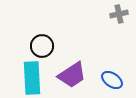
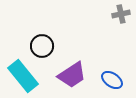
gray cross: moved 2 px right
cyan rectangle: moved 9 px left, 2 px up; rotated 36 degrees counterclockwise
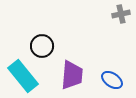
purple trapezoid: rotated 52 degrees counterclockwise
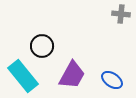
gray cross: rotated 18 degrees clockwise
purple trapezoid: rotated 24 degrees clockwise
